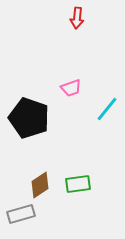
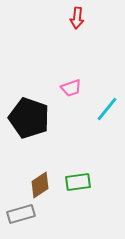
green rectangle: moved 2 px up
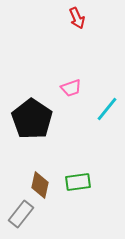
red arrow: rotated 30 degrees counterclockwise
black pentagon: moved 3 px right, 1 px down; rotated 15 degrees clockwise
brown diamond: rotated 44 degrees counterclockwise
gray rectangle: rotated 36 degrees counterclockwise
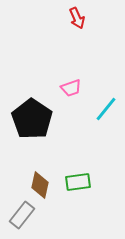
cyan line: moved 1 px left
gray rectangle: moved 1 px right, 1 px down
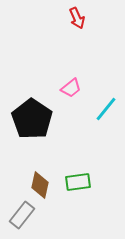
pink trapezoid: rotated 20 degrees counterclockwise
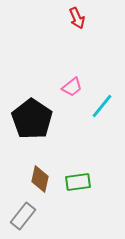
pink trapezoid: moved 1 px right, 1 px up
cyan line: moved 4 px left, 3 px up
brown diamond: moved 6 px up
gray rectangle: moved 1 px right, 1 px down
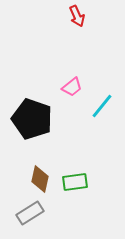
red arrow: moved 2 px up
black pentagon: rotated 15 degrees counterclockwise
green rectangle: moved 3 px left
gray rectangle: moved 7 px right, 3 px up; rotated 20 degrees clockwise
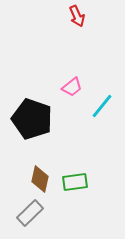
gray rectangle: rotated 12 degrees counterclockwise
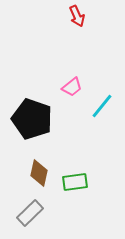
brown diamond: moved 1 px left, 6 px up
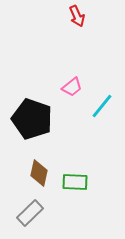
green rectangle: rotated 10 degrees clockwise
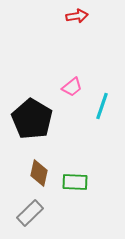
red arrow: rotated 75 degrees counterclockwise
cyan line: rotated 20 degrees counterclockwise
black pentagon: rotated 12 degrees clockwise
